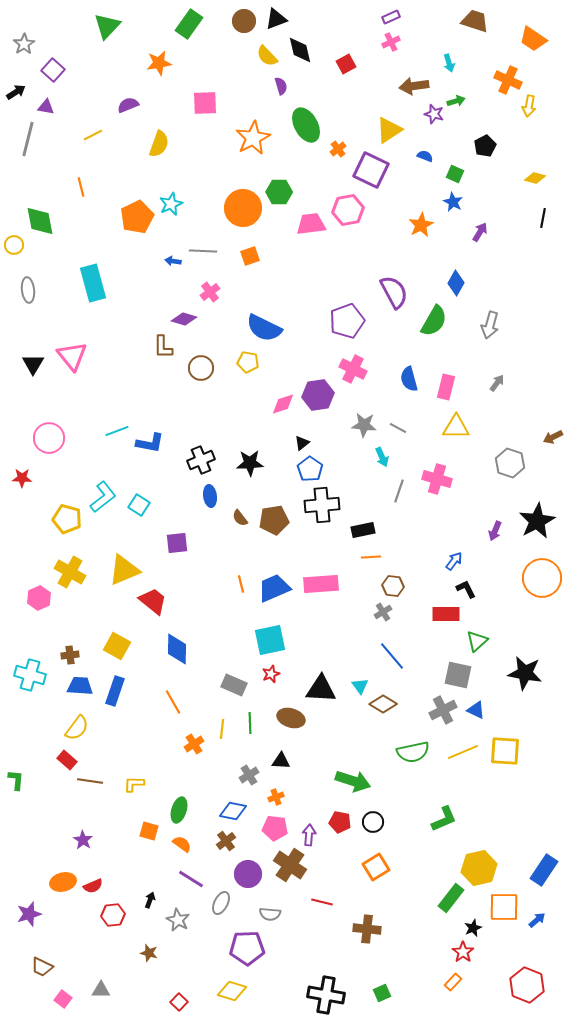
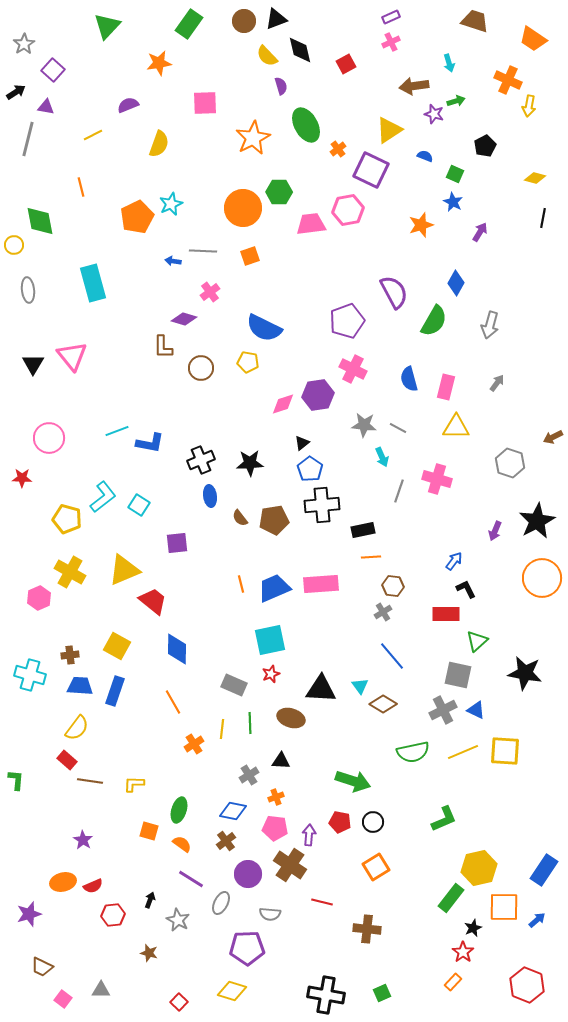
orange star at (421, 225): rotated 10 degrees clockwise
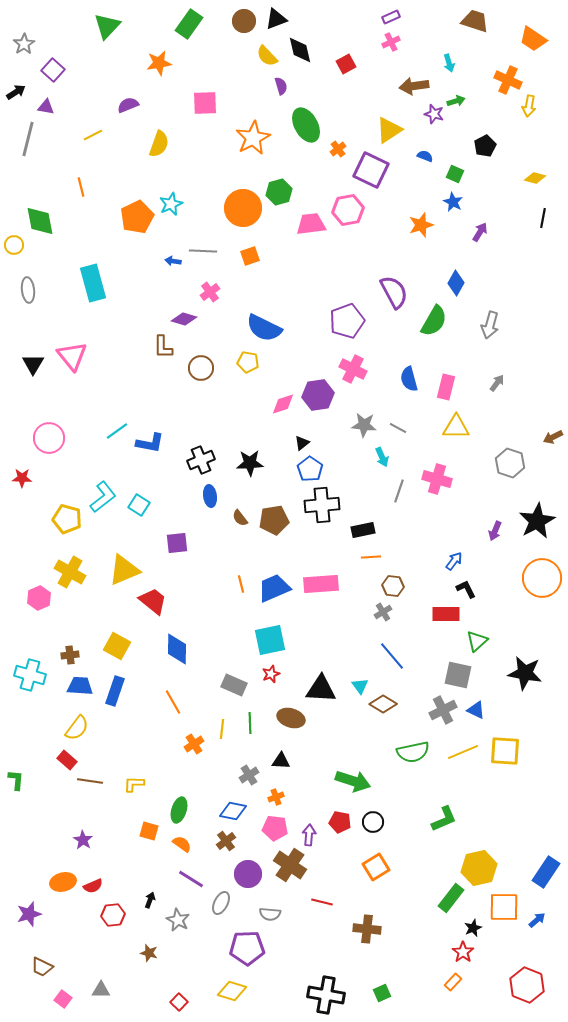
green hexagon at (279, 192): rotated 15 degrees counterclockwise
cyan line at (117, 431): rotated 15 degrees counterclockwise
blue rectangle at (544, 870): moved 2 px right, 2 px down
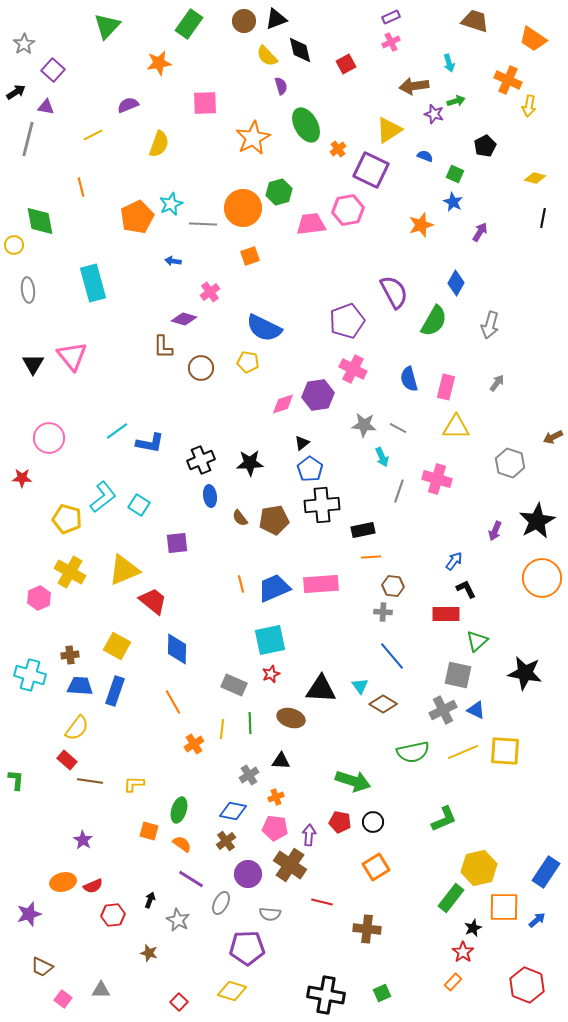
gray line at (203, 251): moved 27 px up
gray cross at (383, 612): rotated 36 degrees clockwise
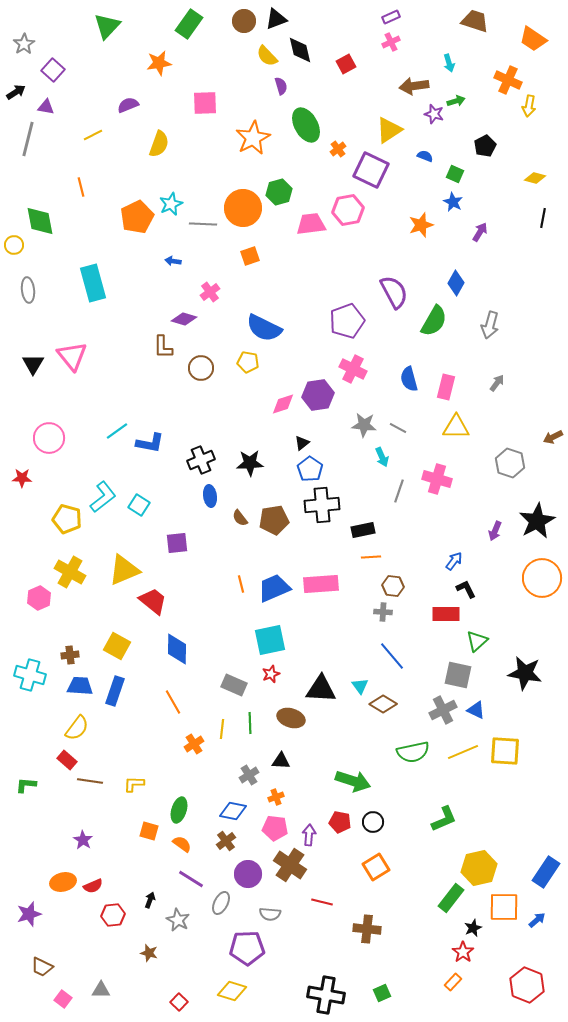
green L-shape at (16, 780): moved 10 px right, 5 px down; rotated 90 degrees counterclockwise
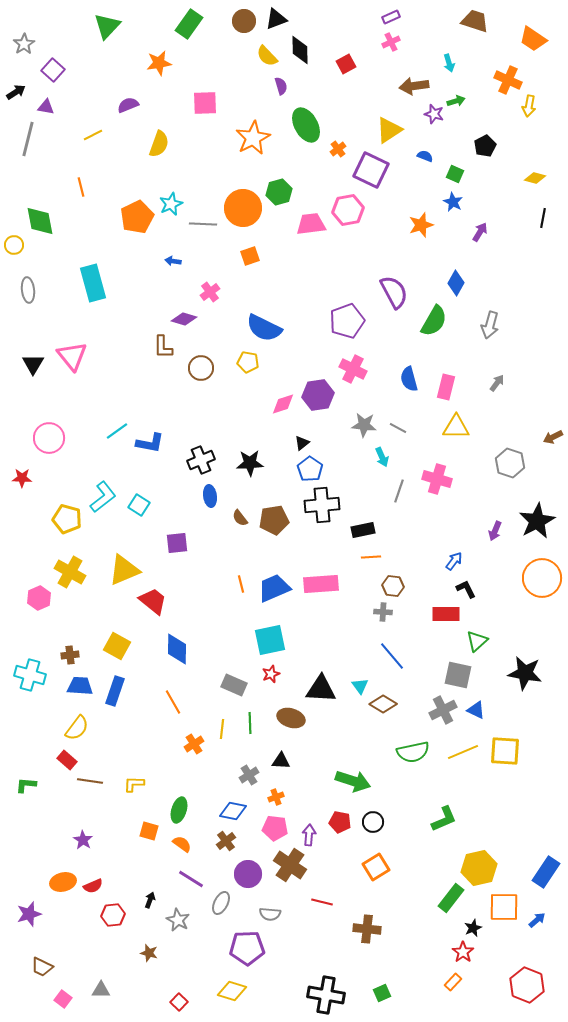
black diamond at (300, 50): rotated 12 degrees clockwise
